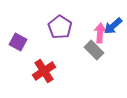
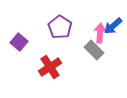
purple square: moved 1 px right; rotated 12 degrees clockwise
red cross: moved 6 px right, 4 px up
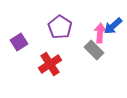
purple square: rotated 18 degrees clockwise
red cross: moved 3 px up
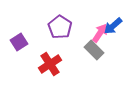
pink arrow: rotated 30 degrees clockwise
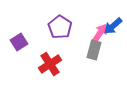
gray rectangle: rotated 60 degrees clockwise
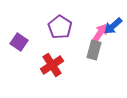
purple square: rotated 24 degrees counterclockwise
red cross: moved 2 px right, 1 px down
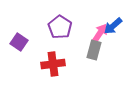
red cross: moved 1 px right, 1 px up; rotated 25 degrees clockwise
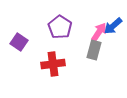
pink arrow: moved 1 px left, 1 px up
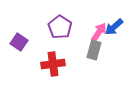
blue arrow: moved 1 px right, 1 px down
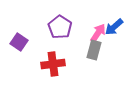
pink arrow: moved 1 px left, 1 px down
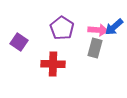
purple pentagon: moved 2 px right, 1 px down
pink arrow: moved 3 px up; rotated 60 degrees clockwise
gray rectangle: moved 1 px right, 2 px up
red cross: rotated 10 degrees clockwise
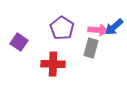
gray rectangle: moved 4 px left
